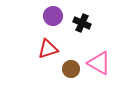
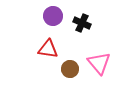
red triangle: rotated 25 degrees clockwise
pink triangle: rotated 20 degrees clockwise
brown circle: moved 1 px left
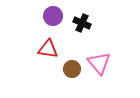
brown circle: moved 2 px right
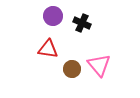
pink triangle: moved 2 px down
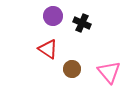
red triangle: rotated 25 degrees clockwise
pink triangle: moved 10 px right, 7 px down
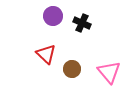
red triangle: moved 2 px left, 5 px down; rotated 10 degrees clockwise
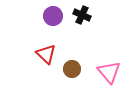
black cross: moved 8 px up
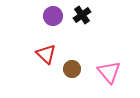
black cross: rotated 30 degrees clockwise
